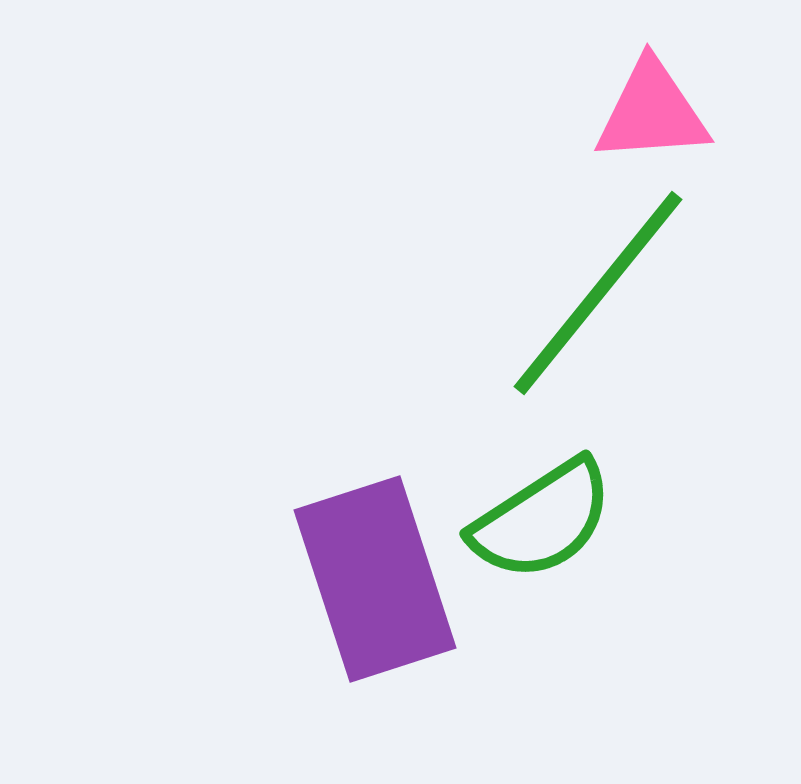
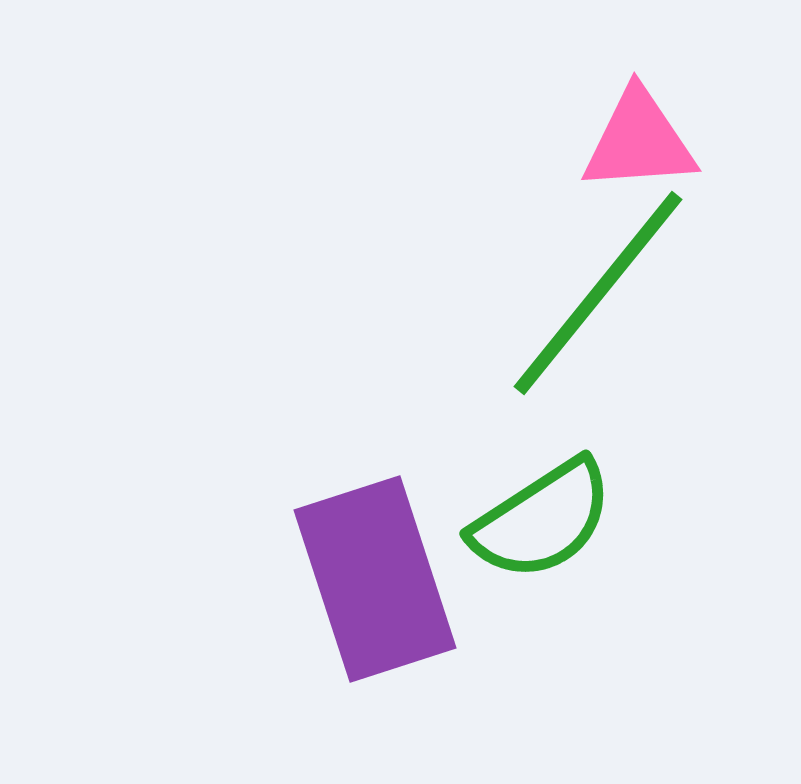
pink triangle: moved 13 px left, 29 px down
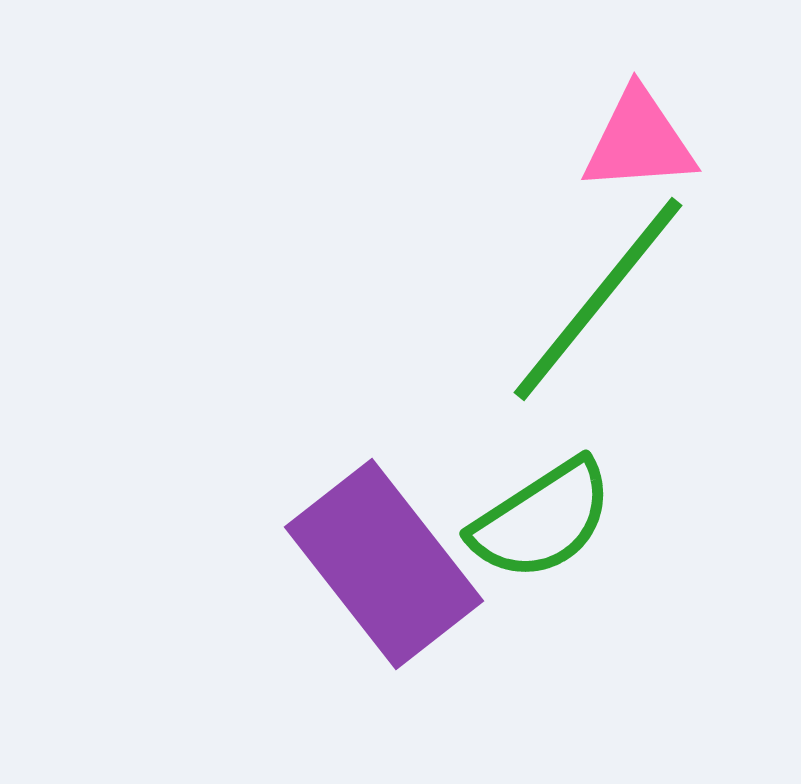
green line: moved 6 px down
purple rectangle: moved 9 px right, 15 px up; rotated 20 degrees counterclockwise
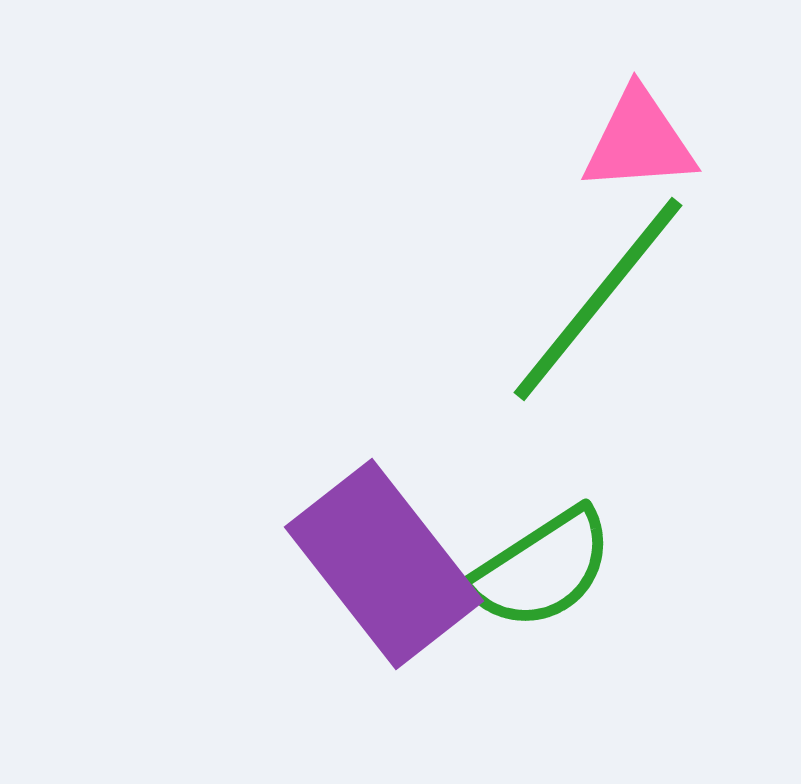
green semicircle: moved 49 px down
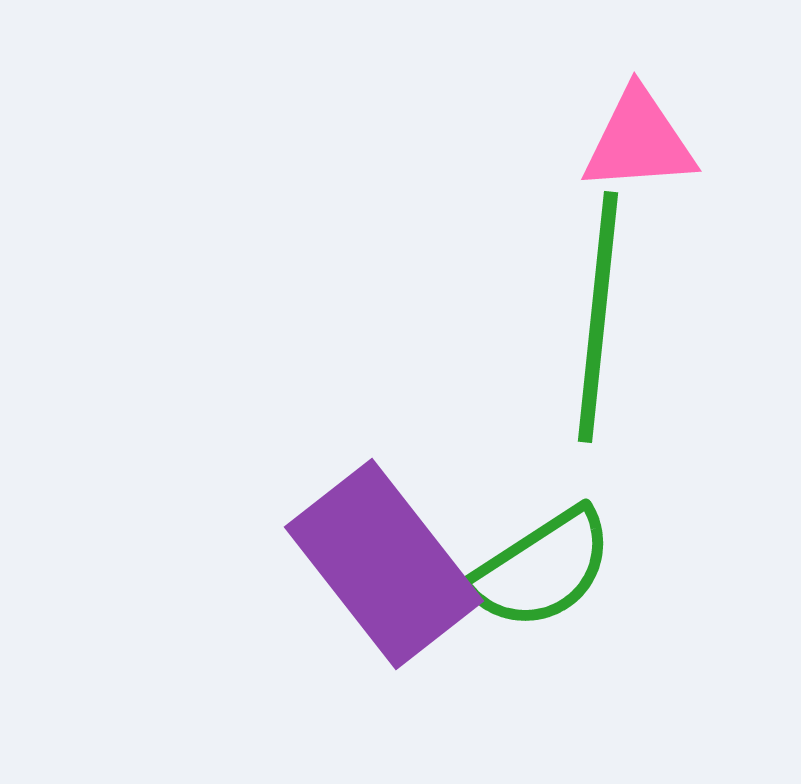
green line: moved 18 px down; rotated 33 degrees counterclockwise
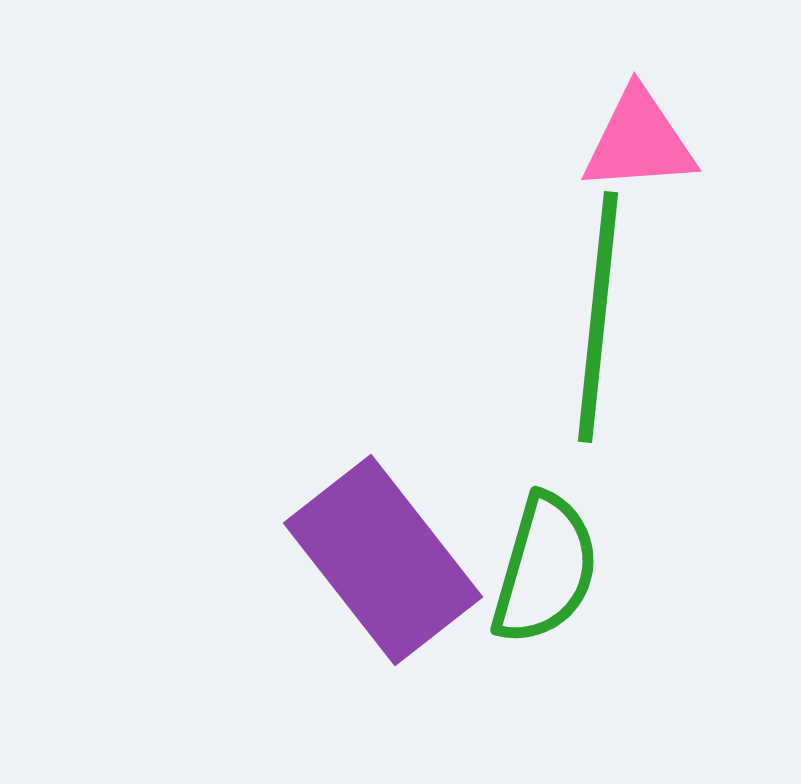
purple rectangle: moved 1 px left, 4 px up
green semicircle: moved 3 px right; rotated 41 degrees counterclockwise
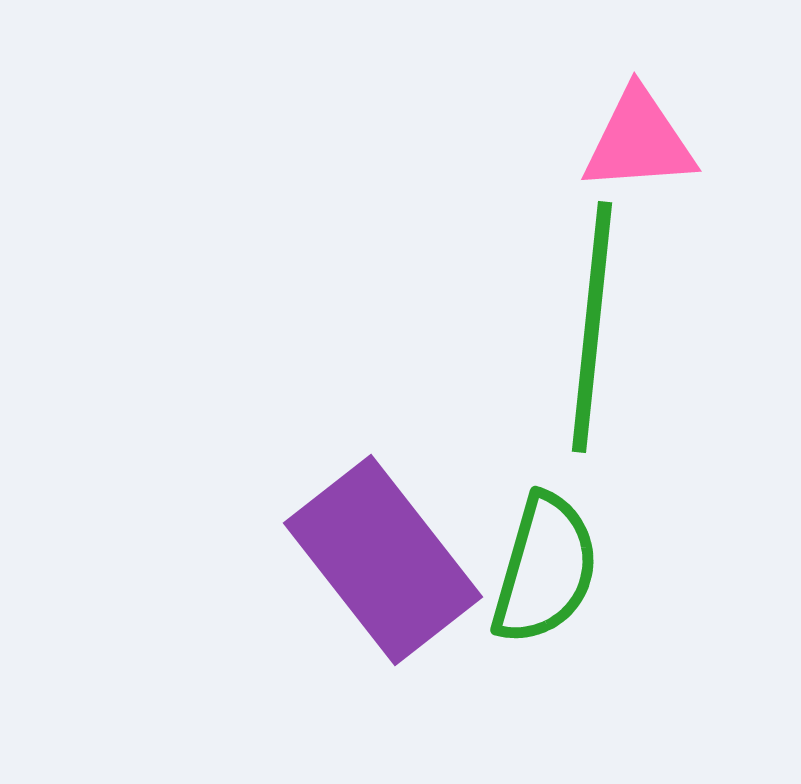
green line: moved 6 px left, 10 px down
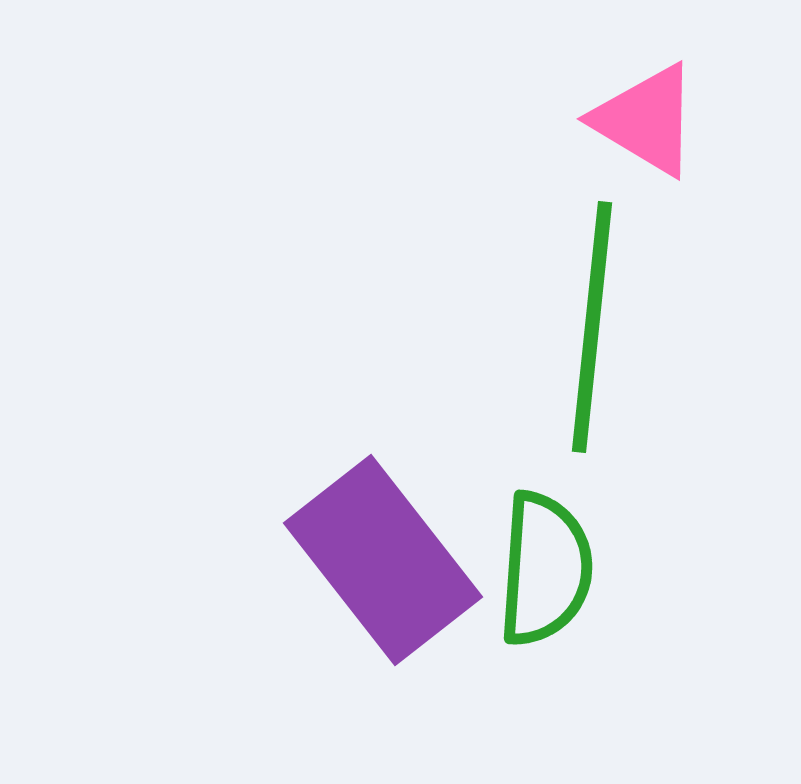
pink triangle: moved 7 px right, 21 px up; rotated 35 degrees clockwise
green semicircle: rotated 12 degrees counterclockwise
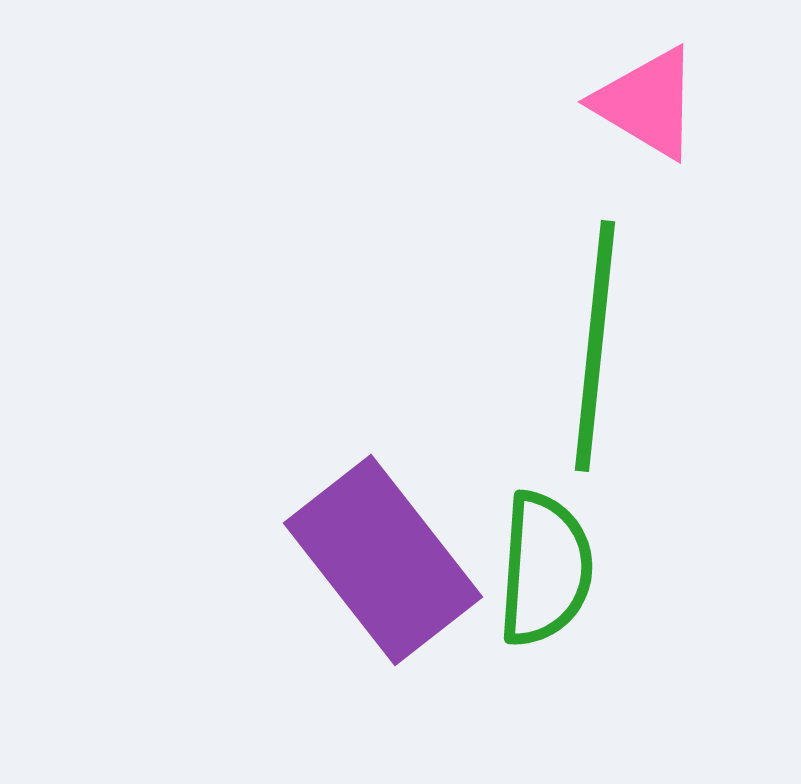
pink triangle: moved 1 px right, 17 px up
green line: moved 3 px right, 19 px down
